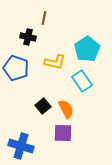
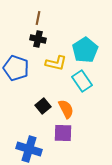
brown line: moved 6 px left
black cross: moved 10 px right, 2 px down
cyan pentagon: moved 2 px left, 1 px down
yellow L-shape: moved 1 px right, 1 px down
blue cross: moved 8 px right, 3 px down
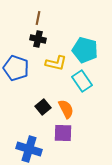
cyan pentagon: rotated 25 degrees counterclockwise
black square: moved 1 px down
